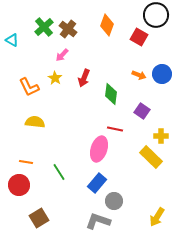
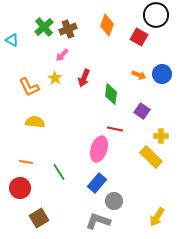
brown cross: rotated 30 degrees clockwise
red circle: moved 1 px right, 3 px down
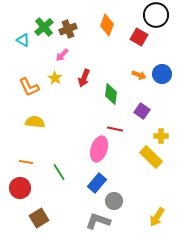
cyan triangle: moved 11 px right
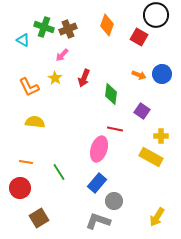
green cross: rotated 30 degrees counterclockwise
yellow rectangle: rotated 15 degrees counterclockwise
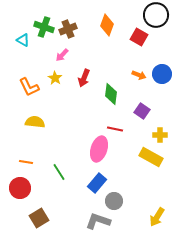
yellow cross: moved 1 px left, 1 px up
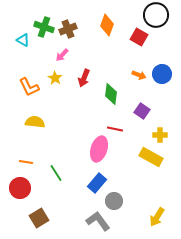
green line: moved 3 px left, 1 px down
gray L-shape: rotated 35 degrees clockwise
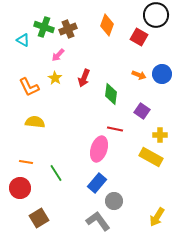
pink arrow: moved 4 px left
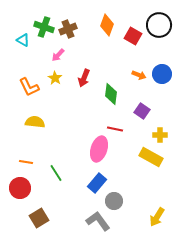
black circle: moved 3 px right, 10 px down
red square: moved 6 px left, 1 px up
